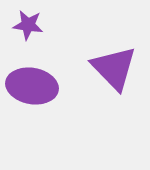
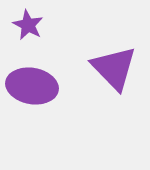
purple star: rotated 20 degrees clockwise
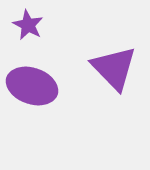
purple ellipse: rotated 9 degrees clockwise
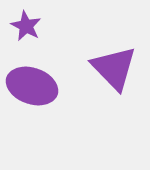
purple star: moved 2 px left, 1 px down
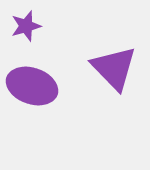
purple star: rotated 28 degrees clockwise
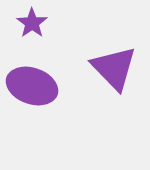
purple star: moved 6 px right, 3 px up; rotated 20 degrees counterclockwise
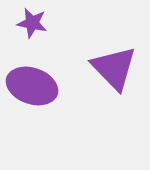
purple star: rotated 24 degrees counterclockwise
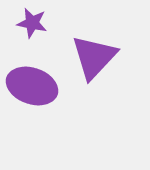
purple triangle: moved 20 px left, 11 px up; rotated 27 degrees clockwise
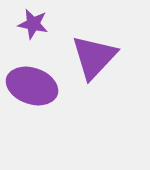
purple star: moved 1 px right, 1 px down
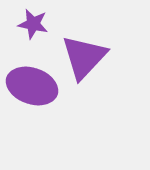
purple triangle: moved 10 px left
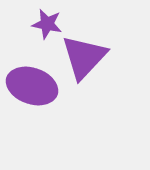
purple star: moved 14 px right
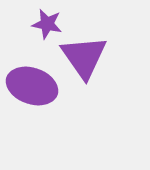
purple triangle: rotated 18 degrees counterclockwise
